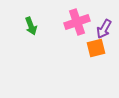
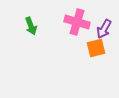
pink cross: rotated 35 degrees clockwise
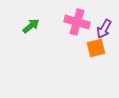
green arrow: rotated 108 degrees counterclockwise
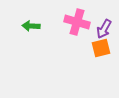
green arrow: rotated 138 degrees counterclockwise
orange square: moved 5 px right
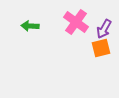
pink cross: moved 1 px left; rotated 20 degrees clockwise
green arrow: moved 1 px left
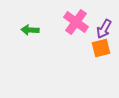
green arrow: moved 4 px down
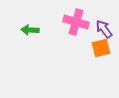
pink cross: rotated 20 degrees counterclockwise
purple arrow: rotated 114 degrees clockwise
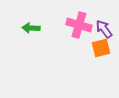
pink cross: moved 3 px right, 3 px down
green arrow: moved 1 px right, 2 px up
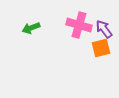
green arrow: rotated 24 degrees counterclockwise
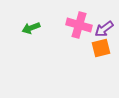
purple arrow: rotated 90 degrees counterclockwise
